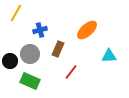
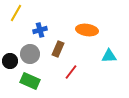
orange ellipse: rotated 50 degrees clockwise
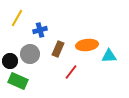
yellow line: moved 1 px right, 5 px down
orange ellipse: moved 15 px down; rotated 15 degrees counterclockwise
green rectangle: moved 12 px left
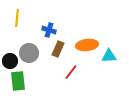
yellow line: rotated 24 degrees counterclockwise
blue cross: moved 9 px right; rotated 32 degrees clockwise
gray circle: moved 1 px left, 1 px up
green rectangle: rotated 60 degrees clockwise
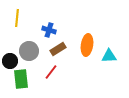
orange ellipse: rotated 75 degrees counterclockwise
brown rectangle: rotated 35 degrees clockwise
gray circle: moved 2 px up
red line: moved 20 px left
green rectangle: moved 3 px right, 2 px up
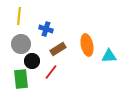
yellow line: moved 2 px right, 2 px up
blue cross: moved 3 px left, 1 px up
orange ellipse: rotated 20 degrees counterclockwise
gray circle: moved 8 px left, 7 px up
black circle: moved 22 px right
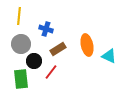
cyan triangle: rotated 28 degrees clockwise
black circle: moved 2 px right
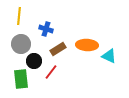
orange ellipse: rotated 75 degrees counterclockwise
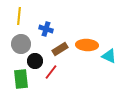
brown rectangle: moved 2 px right
black circle: moved 1 px right
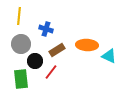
brown rectangle: moved 3 px left, 1 px down
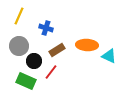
yellow line: rotated 18 degrees clockwise
blue cross: moved 1 px up
gray circle: moved 2 px left, 2 px down
black circle: moved 1 px left
green rectangle: moved 5 px right, 2 px down; rotated 60 degrees counterclockwise
